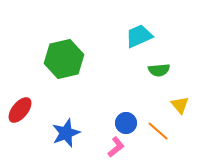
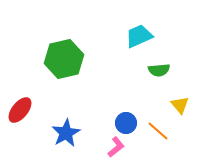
blue star: rotated 8 degrees counterclockwise
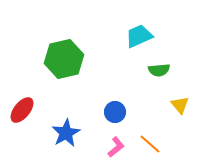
red ellipse: moved 2 px right
blue circle: moved 11 px left, 11 px up
orange line: moved 8 px left, 13 px down
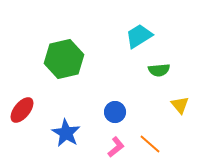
cyan trapezoid: rotated 8 degrees counterclockwise
blue star: rotated 12 degrees counterclockwise
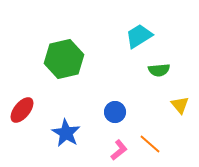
pink L-shape: moved 3 px right, 3 px down
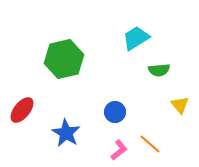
cyan trapezoid: moved 3 px left, 2 px down
